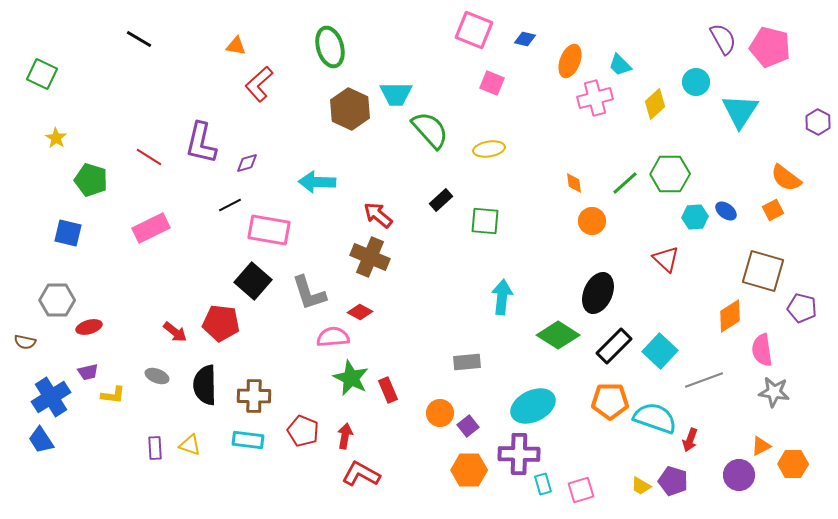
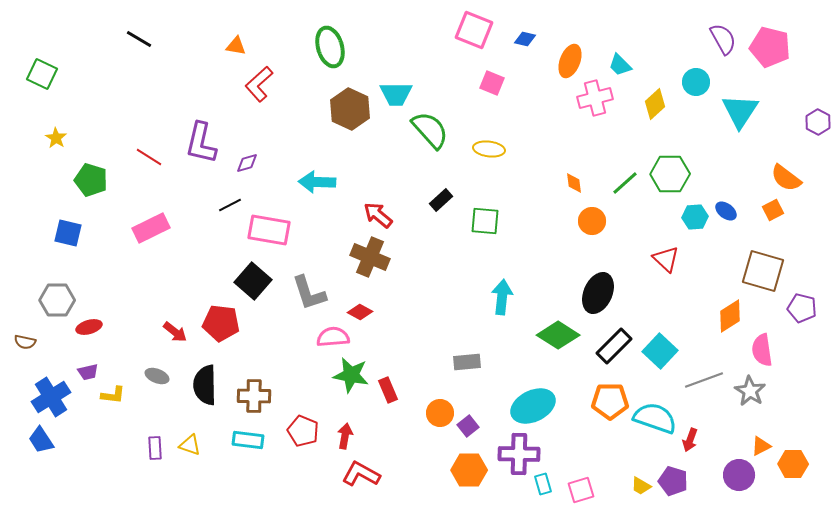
yellow ellipse at (489, 149): rotated 16 degrees clockwise
green star at (351, 378): moved 3 px up; rotated 15 degrees counterclockwise
gray star at (774, 392): moved 24 px left, 1 px up; rotated 24 degrees clockwise
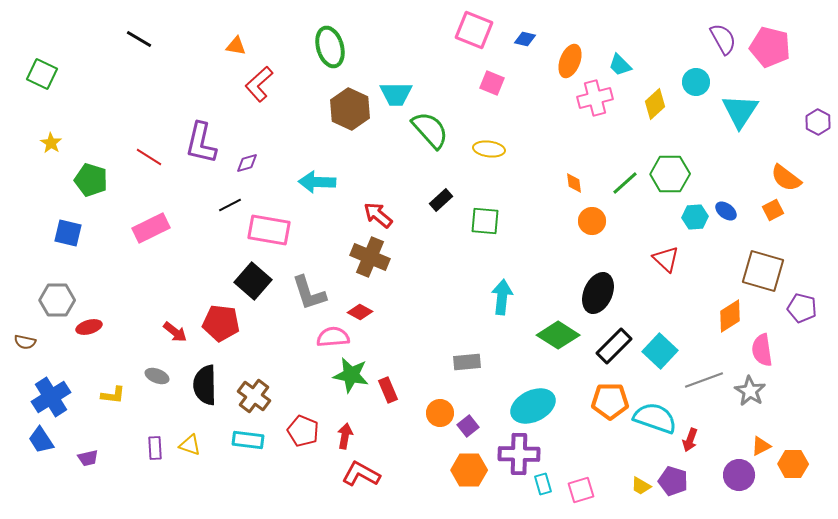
yellow star at (56, 138): moved 5 px left, 5 px down
purple trapezoid at (88, 372): moved 86 px down
brown cross at (254, 396): rotated 36 degrees clockwise
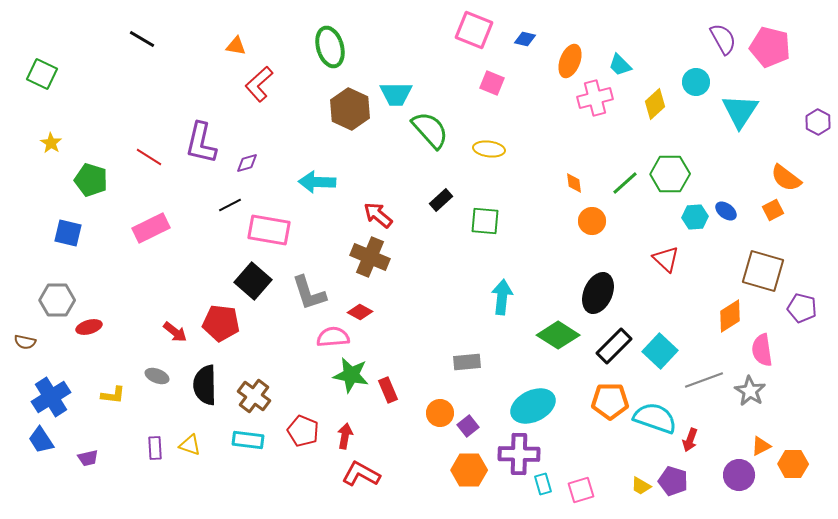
black line at (139, 39): moved 3 px right
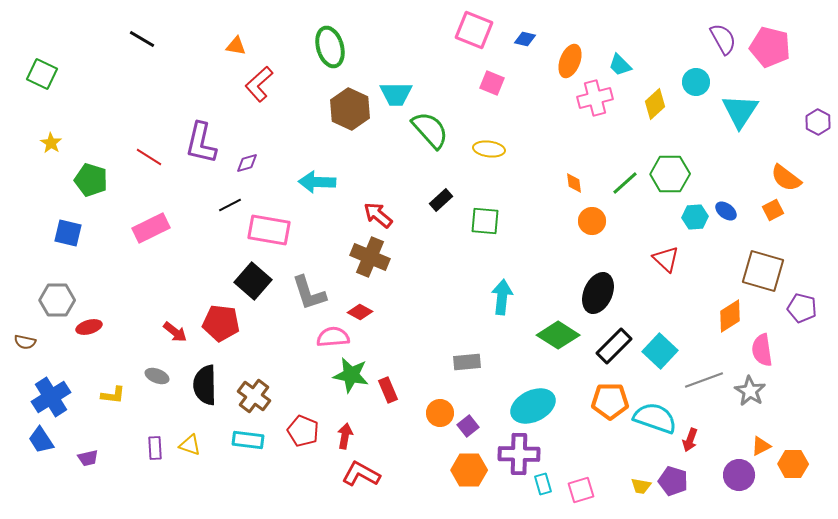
yellow trapezoid at (641, 486): rotated 20 degrees counterclockwise
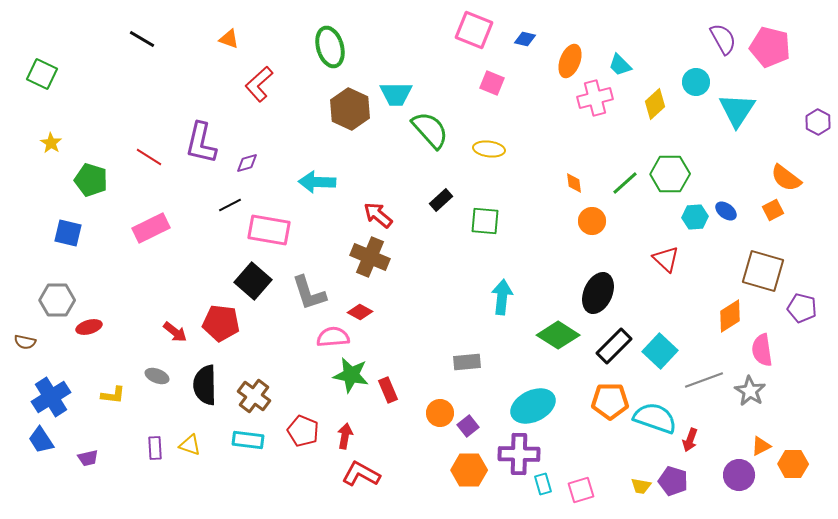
orange triangle at (236, 46): moved 7 px left, 7 px up; rotated 10 degrees clockwise
cyan triangle at (740, 111): moved 3 px left, 1 px up
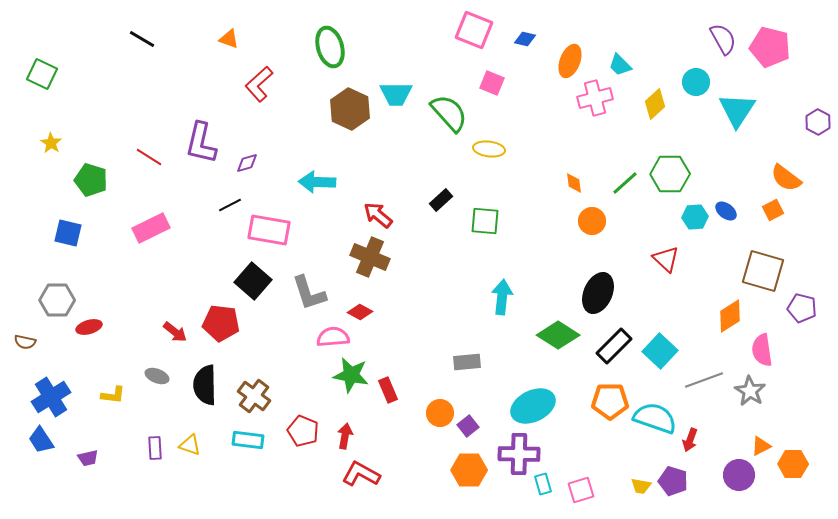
green semicircle at (430, 130): moved 19 px right, 17 px up
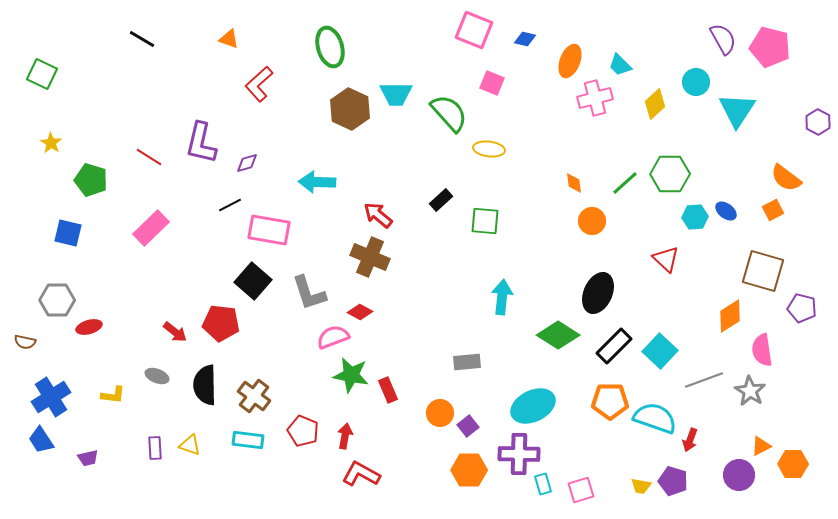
pink rectangle at (151, 228): rotated 18 degrees counterclockwise
pink semicircle at (333, 337): rotated 16 degrees counterclockwise
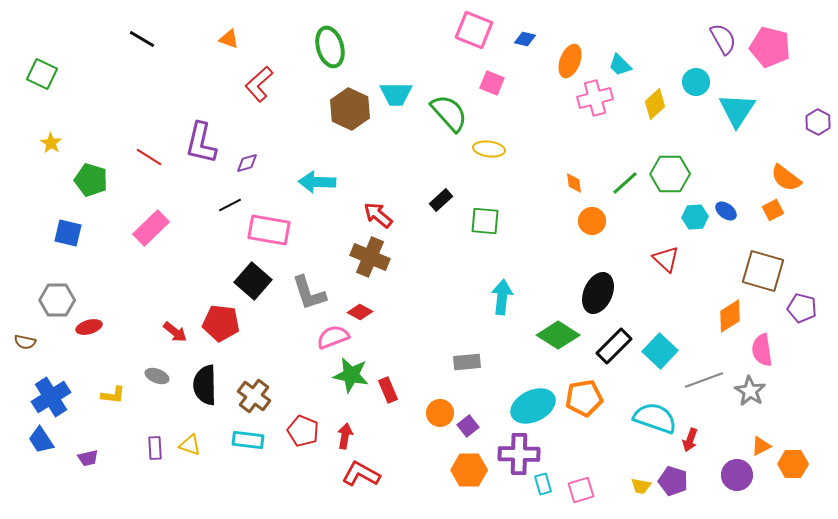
orange pentagon at (610, 401): moved 26 px left, 3 px up; rotated 9 degrees counterclockwise
purple circle at (739, 475): moved 2 px left
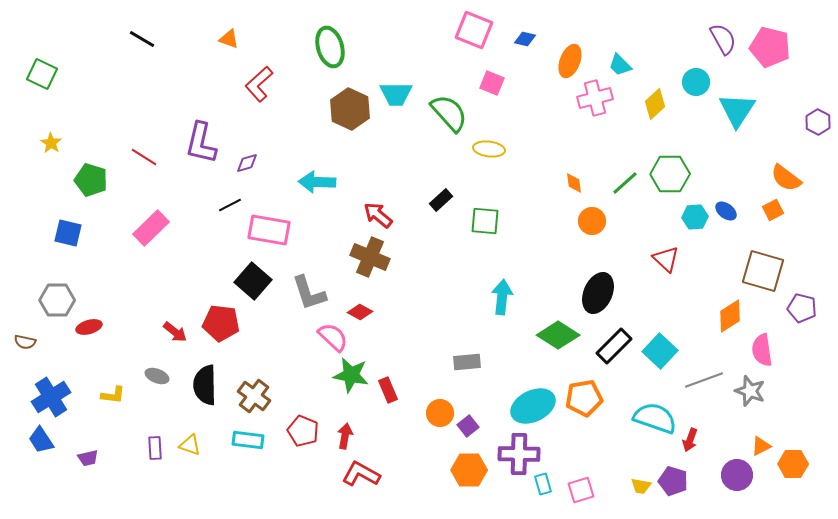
red line at (149, 157): moved 5 px left
pink semicircle at (333, 337): rotated 64 degrees clockwise
gray star at (750, 391): rotated 12 degrees counterclockwise
